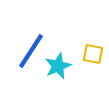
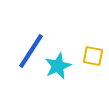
yellow square: moved 2 px down
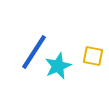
blue line: moved 3 px right, 1 px down
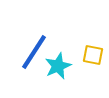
yellow square: moved 1 px up
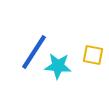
cyan star: rotated 28 degrees clockwise
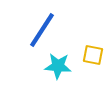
blue line: moved 8 px right, 22 px up
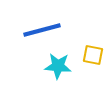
blue line: rotated 42 degrees clockwise
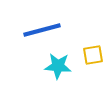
yellow square: rotated 20 degrees counterclockwise
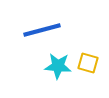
yellow square: moved 5 px left, 8 px down; rotated 25 degrees clockwise
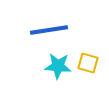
blue line: moved 7 px right; rotated 6 degrees clockwise
